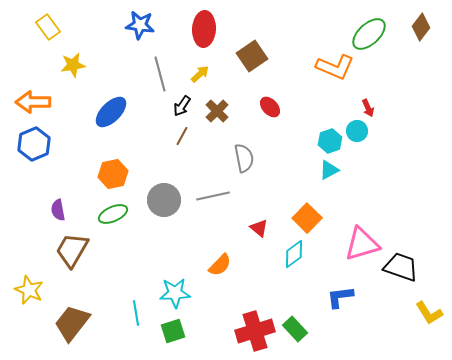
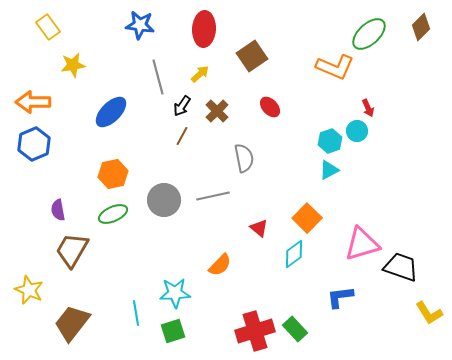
brown diamond at (421, 27): rotated 8 degrees clockwise
gray line at (160, 74): moved 2 px left, 3 px down
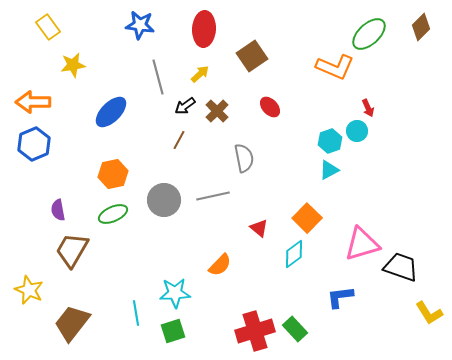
black arrow at (182, 106): moved 3 px right; rotated 20 degrees clockwise
brown line at (182, 136): moved 3 px left, 4 px down
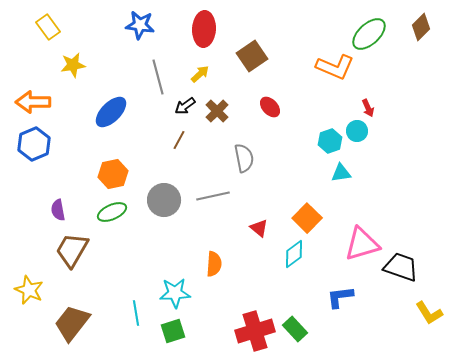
cyan triangle at (329, 170): moved 12 px right, 3 px down; rotated 20 degrees clockwise
green ellipse at (113, 214): moved 1 px left, 2 px up
orange semicircle at (220, 265): moved 6 px left, 1 px up; rotated 40 degrees counterclockwise
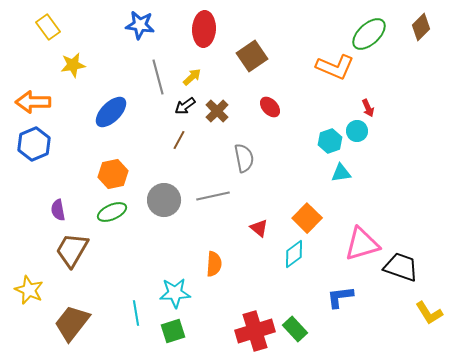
yellow arrow at (200, 74): moved 8 px left, 3 px down
